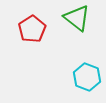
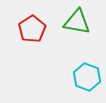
green triangle: moved 4 px down; rotated 28 degrees counterclockwise
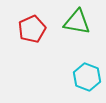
red pentagon: rotated 8 degrees clockwise
